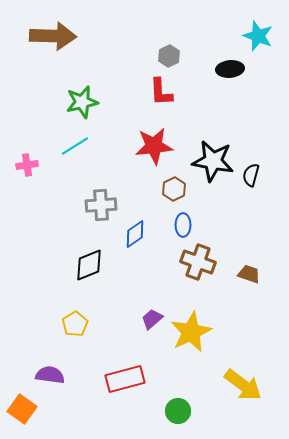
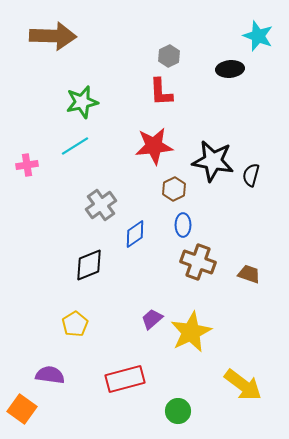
gray cross: rotated 32 degrees counterclockwise
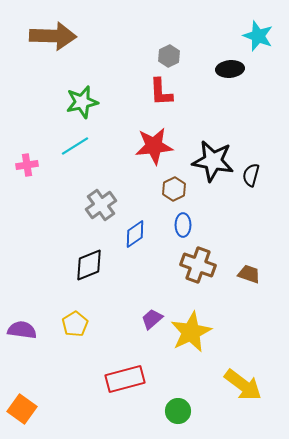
brown cross: moved 3 px down
purple semicircle: moved 28 px left, 45 px up
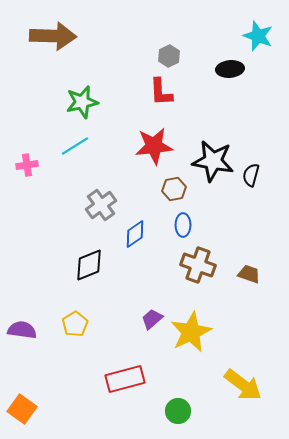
brown hexagon: rotated 15 degrees clockwise
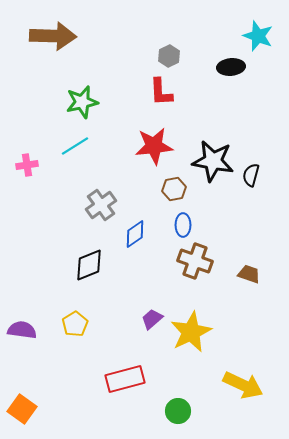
black ellipse: moved 1 px right, 2 px up
brown cross: moved 3 px left, 4 px up
yellow arrow: rotated 12 degrees counterclockwise
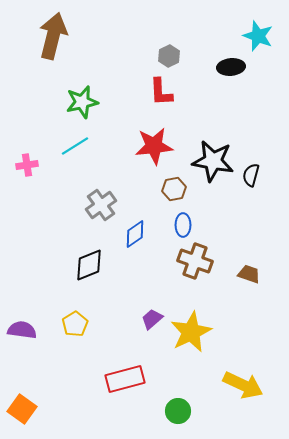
brown arrow: rotated 78 degrees counterclockwise
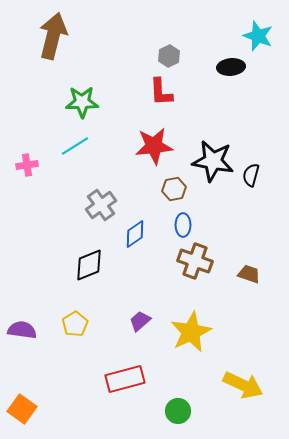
green star: rotated 12 degrees clockwise
purple trapezoid: moved 12 px left, 2 px down
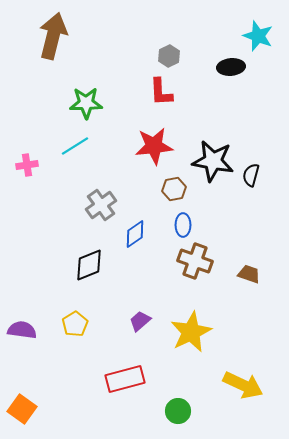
green star: moved 4 px right, 1 px down
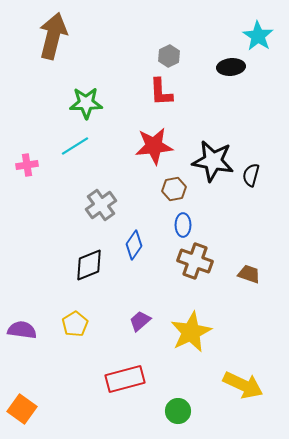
cyan star: rotated 12 degrees clockwise
blue diamond: moved 1 px left, 11 px down; rotated 20 degrees counterclockwise
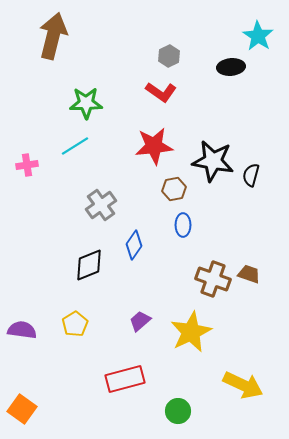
red L-shape: rotated 52 degrees counterclockwise
brown cross: moved 18 px right, 18 px down
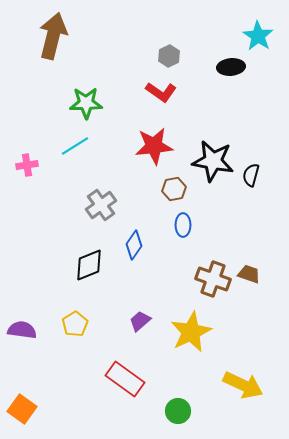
red rectangle: rotated 51 degrees clockwise
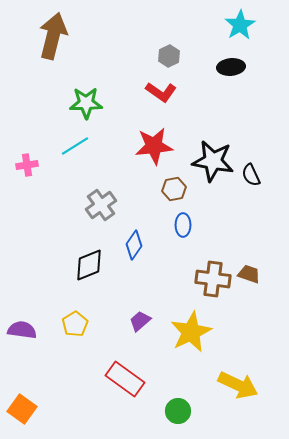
cyan star: moved 18 px left, 11 px up; rotated 8 degrees clockwise
black semicircle: rotated 40 degrees counterclockwise
brown cross: rotated 12 degrees counterclockwise
yellow arrow: moved 5 px left
